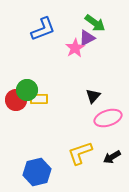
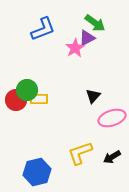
pink ellipse: moved 4 px right
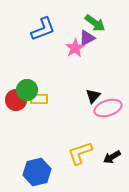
pink ellipse: moved 4 px left, 10 px up
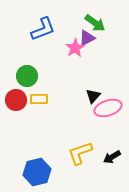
green circle: moved 14 px up
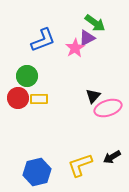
blue L-shape: moved 11 px down
red circle: moved 2 px right, 2 px up
yellow L-shape: moved 12 px down
